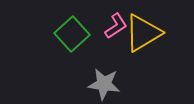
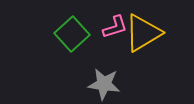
pink L-shape: moved 1 px left, 1 px down; rotated 16 degrees clockwise
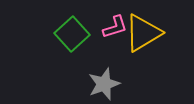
gray star: rotated 28 degrees counterclockwise
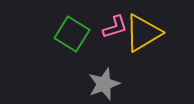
green square: rotated 16 degrees counterclockwise
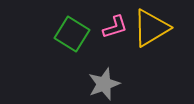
yellow triangle: moved 8 px right, 5 px up
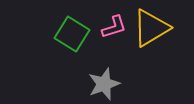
pink L-shape: moved 1 px left
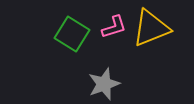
yellow triangle: rotated 9 degrees clockwise
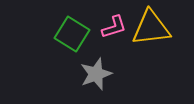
yellow triangle: rotated 15 degrees clockwise
gray star: moved 8 px left, 10 px up
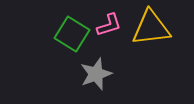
pink L-shape: moved 5 px left, 2 px up
